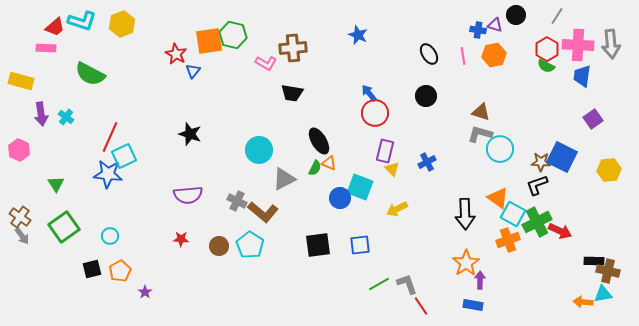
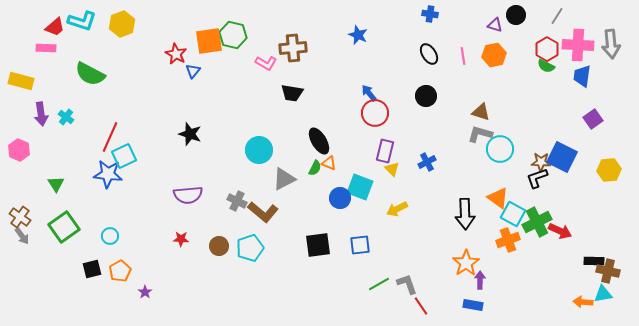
blue cross at (478, 30): moved 48 px left, 16 px up
black L-shape at (537, 185): moved 7 px up
cyan pentagon at (250, 245): moved 3 px down; rotated 20 degrees clockwise
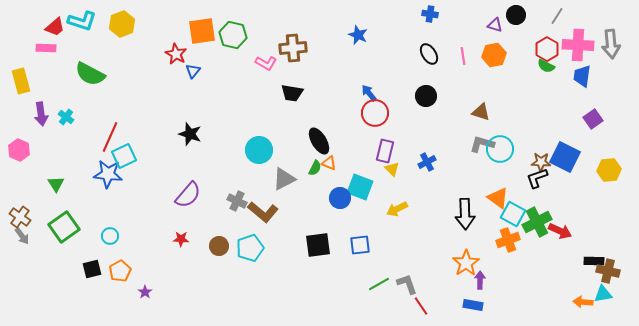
orange square at (209, 41): moved 7 px left, 10 px up
yellow rectangle at (21, 81): rotated 60 degrees clockwise
gray L-shape at (480, 134): moved 2 px right, 10 px down
blue square at (562, 157): moved 3 px right
purple semicircle at (188, 195): rotated 44 degrees counterclockwise
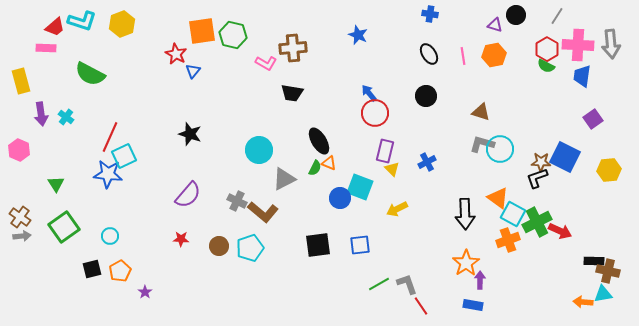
gray arrow at (22, 236): rotated 60 degrees counterclockwise
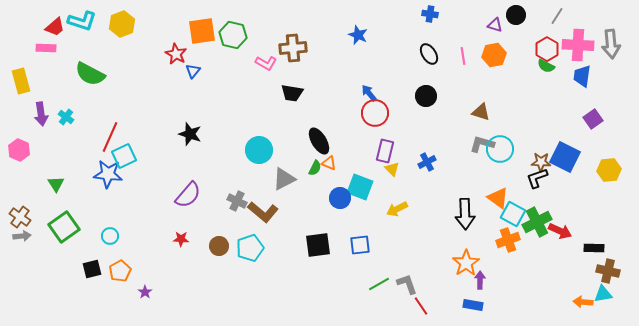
black rectangle at (594, 261): moved 13 px up
